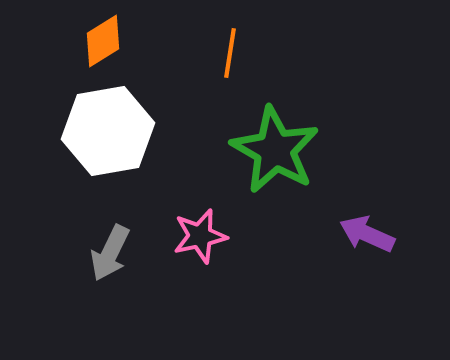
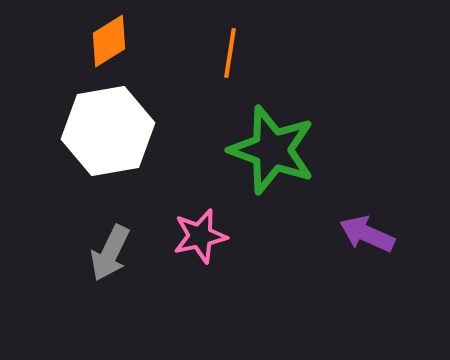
orange diamond: moved 6 px right
green star: moved 3 px left; rotated 10 degrees counterclockwise
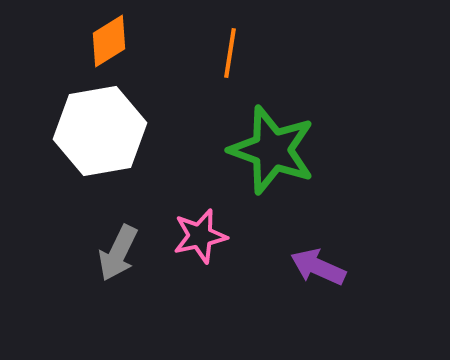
white hexagon: moved 8 px left
purple arrow: moved 49 px left, 33 px down
gray arrow: moved 8 px right
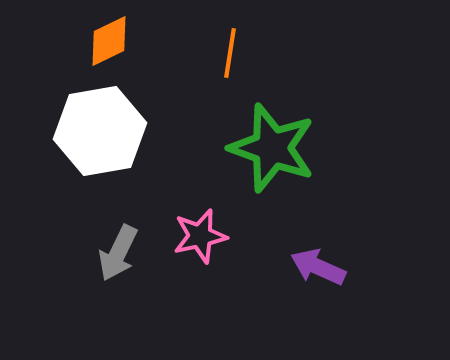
orange diamond: rotated 6 degrees clockwise
green star: moved 2 px up
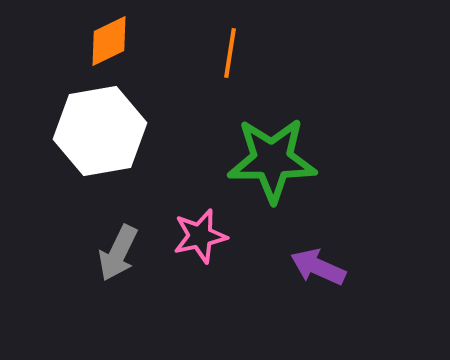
green star: moved 12 px down; rotated 20 degrees counterclockwise
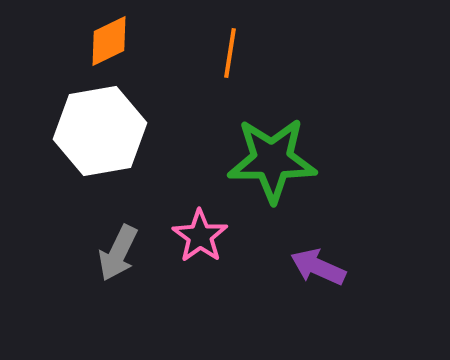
pink star: rotated 24 degrees counterclockwise
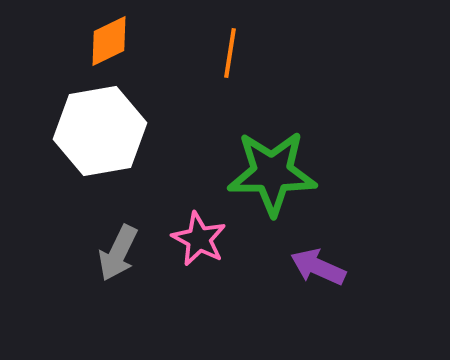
green star: moved 13 px down
pink star: moved 1 px left, 3 px down; rotated 8 degrees counterclockwise
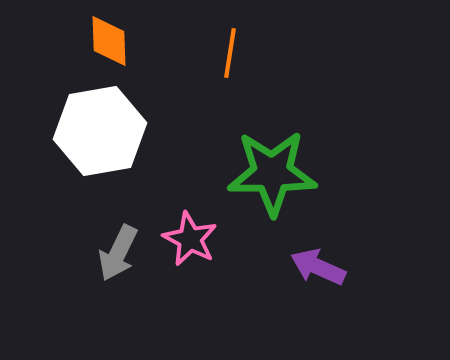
orange diamond: rotated 66 degrees counterclockwise
pink star: moved 9 px left
